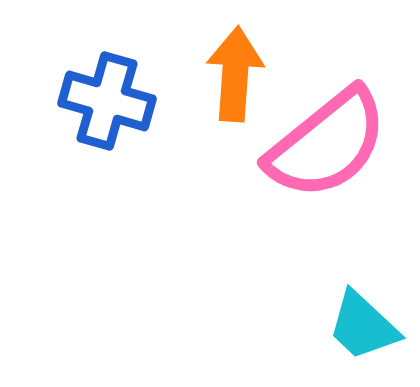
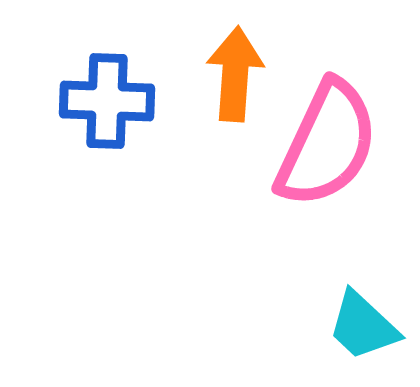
blue cross: rotated 14 degrees counterclockwise
pink semicircle: rotated 26 degrees counterclockwise
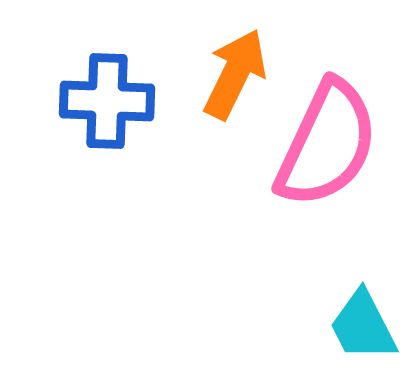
orange arrow: rotated 22 degrees clockwise
cyan trapezoid: rotated 20 degrees clockwise
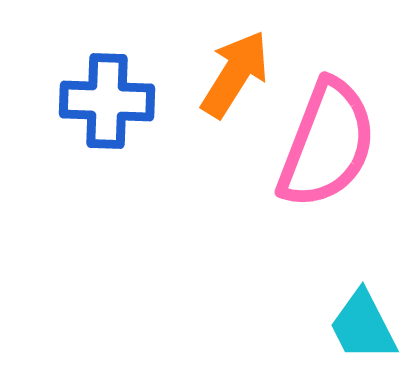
orange arrow: rotated 6 degrees clockwise
pink semicircle: rotated 4 degrees counterclockwise
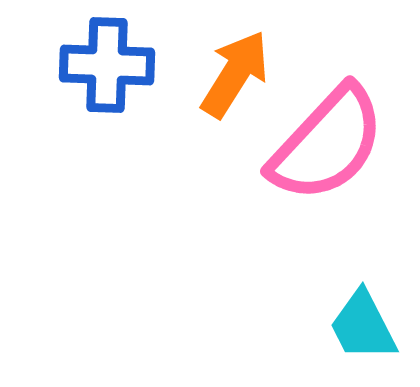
blue cross: moved 36 px up
pink semicircle: rotated 22 degrees clockwise
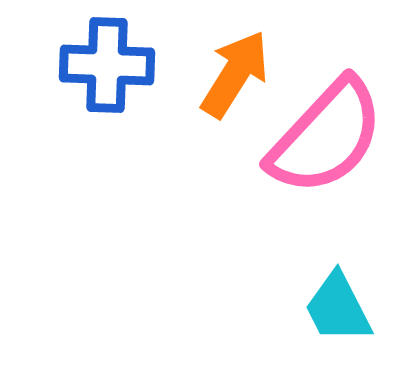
pink semicircle: moved 1 px left, 7 px up
cyan trapezoid: moved 25 px left, 18 px up
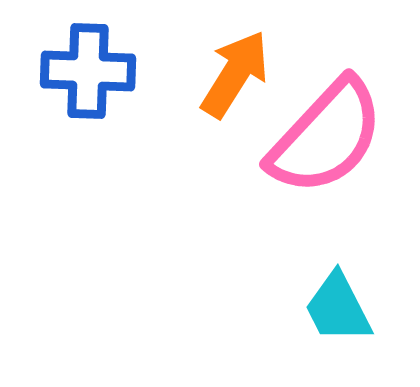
blue cross: moved 19 px left, 6 px down
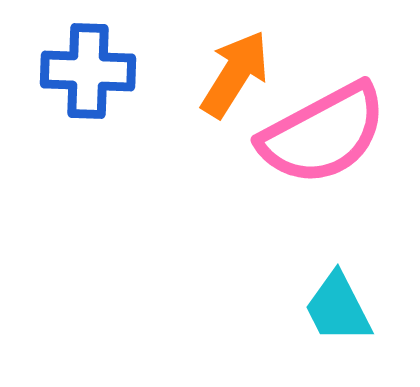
pink semicircle: moved 3 px left, 3 px up; rotated 19 degrees clockwise
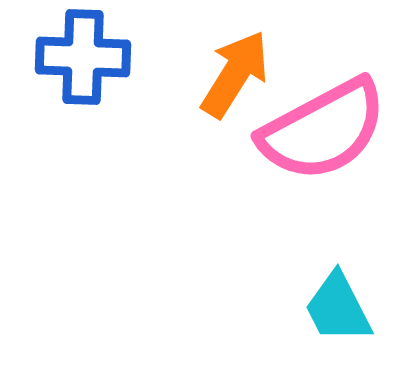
blue cross: moved 5 px left, 14 px up
pink semicircle: moved 4 px up
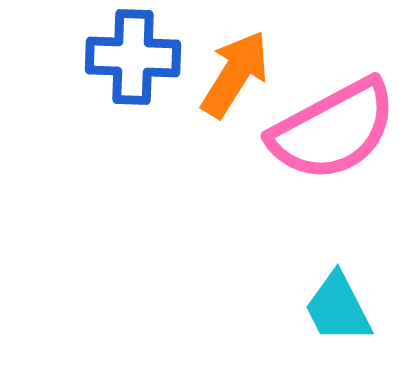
blue cross: moved 50 px right
pink semicircle: moved 10 px right
